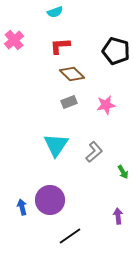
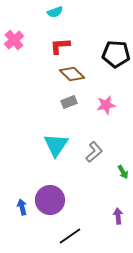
black pentagon: moved 3 px down; rotated 12 degrees counterclockwise
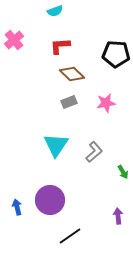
cyan semicircle: moved 1 px up
pink star: moved 2 px up
blue arrow: moved 5 px left
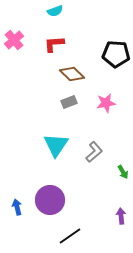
red L-shape: moved 6 px left, 2 px up
purple arrow: moved 3 px right
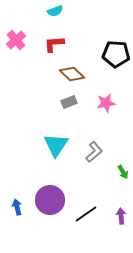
pink cross: moved 2 px right
black line: moved 16 px right, 22 px up
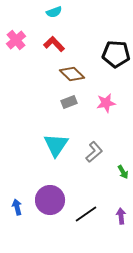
cyan semicircle: moved 1 px left, 1 px down
red L-shape: rotated 50 degrees clockwise
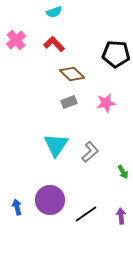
gray L-shape: moved 4 px left
